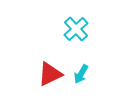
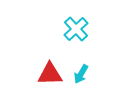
red triangle: rotated 24 degrees clockwise
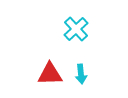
cyan arrow: rotated 36 degrees counterclockwise
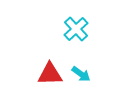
cyan arrow: rotated 48 degrees counterclockwise
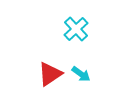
red triangle: rotated 32 degrees counterclockwise
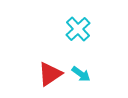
cyan cross: moved 2 px right
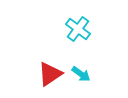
cyan cross: rotated 10 degrees counterclockwise
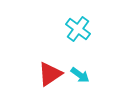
cyan arrow: moved 1 px left, 1 px down
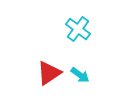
red triangle: moved 1 px left, 1 px up
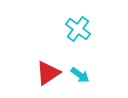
red triangle: moved 1 px left
